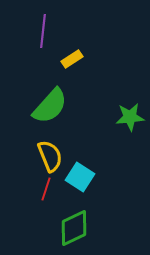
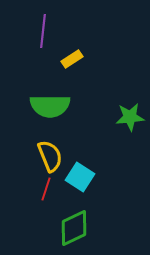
green semicircle: rotated 48 degrees clockwise
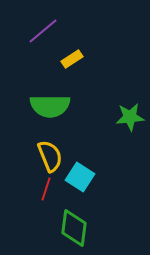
purple line: rotated 44 degrees clockwise
green diamond: rotated 57 degrees counterclockwise
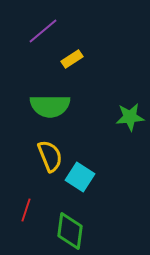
red line: moved 20 px left, 21 px down
green diamond: moved 4 px left, 3 px down
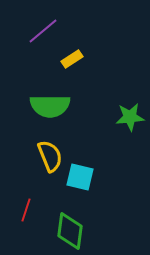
cyan square: rotated 20 degrees counterclockwise
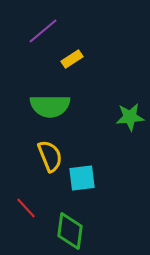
cyan square: moved 2 px right, 1 px down; rotated 20 degrees counterclockwise
red line: moved 2 px up; rotated 60 degrees counterclockwise
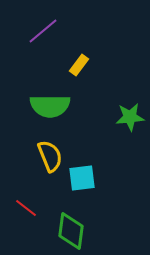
yellow rectangle: moved 7 px right, 6 px down; rotated 20 degrees counterclockwise
red line: rotated 10 degrees counterclockwise
green diamond: moved 1 px right
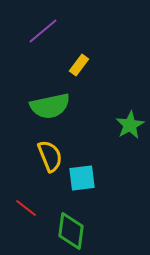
green semicircle: rotated 12 degrees counterclockwise
green star: moved 8 px down; rotated 24 degrees counterclockwise
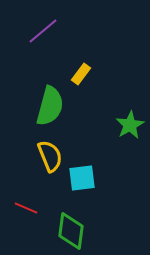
yellow rectangle: moved 2 px right, 9 px down
green semicircle: rotated 63 degrees counterclockwise
red line: rotated 15 degrees counterclockwise
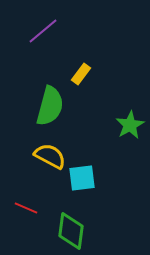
yellow semicircle: rotated 40 degrees counterclockwise
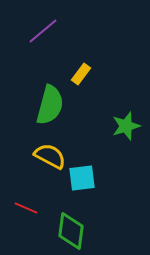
green semicircle: moved 1 px up
green star: moved 4 px left, 1 px down; rotated 12 degrees clockwise
